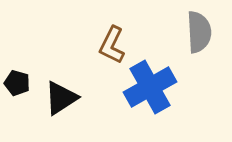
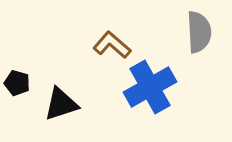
brown L-shape: rotated 105 degrees clockwise
black triangle: moved 6 px down; rotated 15 degrees clockwise
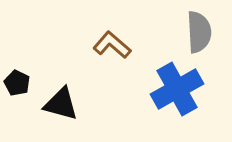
black pentagon: rotated 10 degrees clockwise
blue cross: moved 27 px right, 2 px down
black triangle: rotated 33 degrees clockwise
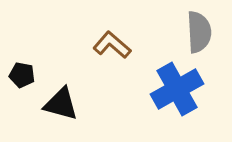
black pentagon: moved 5 px right, 8 px up; rotated 15 degrees counterclockwise
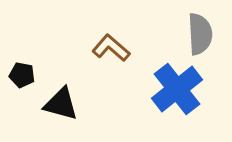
gray semicircle: moved 1 px right, 2 px down
brown L-shape: moved 1 px left, 3 px down
blue cross: rotated 9 degrees counterclockwise
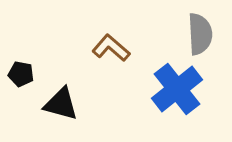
black pentagon: moved 1 px left, 1 px up
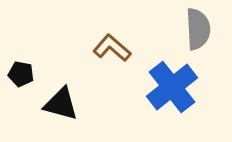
gray semicircle: moved 2 px left, 5 px up
brown L-shape: moved 1 px right
blue cross: moved 5 px left, 2 px up
